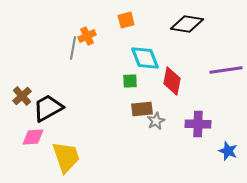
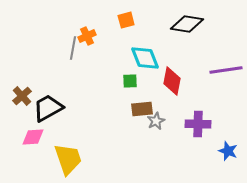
yellow trapezoid: moved 2 px right, 2 px down
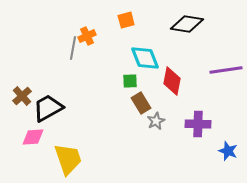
brown rectangle: moved 1 px left, 6 px up; rotated 65 degrees clockwise
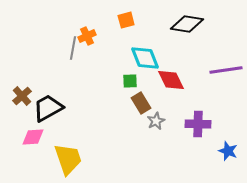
red diamond: moved 1 px left, 1 px up; rotated 36 degrees counterclockwise
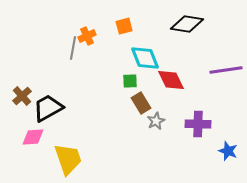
orange square: moved 2 px left, 6 px down
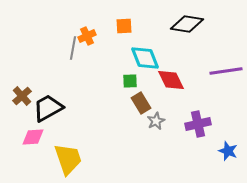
orange square: rotated 12 degrees clockwise
purple line: moved 1 px down
purple cross: rotated 15 degrees counterclockwise
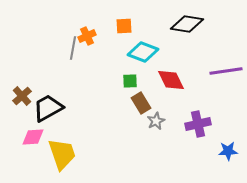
cyan diamond: moved 2 px left, 6 px up; rotated 48 degrees counterclockwise
blue star: rotated 24 degrees counterclockwise
yellow trapezoid: moved 6 px left, 5 px up
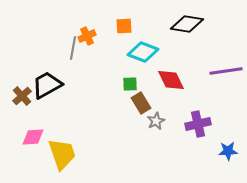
green square: moved 3 px down
black trapezoid: moved 1 px left, 23 px up
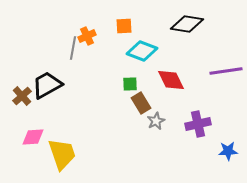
cyan diamond: moved 1 px left, 1 px up
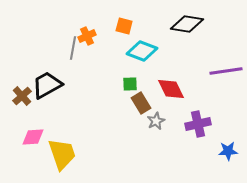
orange square: rotated 18 degrees clockwise
red diamond: moved 9 px down
